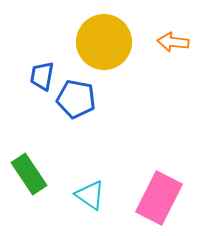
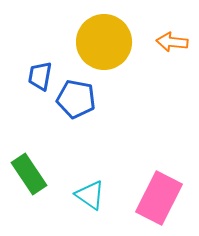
orange arrow: moved 1 px left
blue trapezoid: moved 2 px left
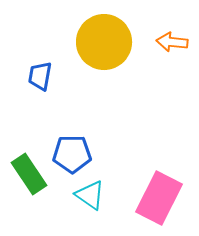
blue pentagon: moved 4 px left, 55 px down; rotated 12 degrees counterclockwise
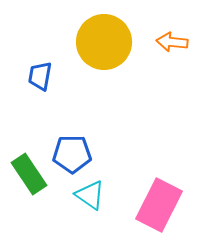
pink rectangle: moved 7 px down
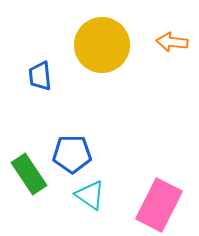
yellow circle: moved 2 px left, 3 px down
blue trapezoid: rotated 16 degrees counterclockwise
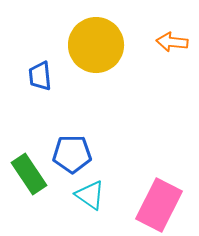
yellow circle: moved 6 px left
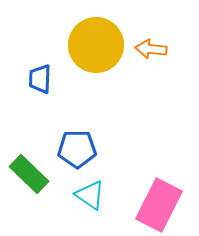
orange arrow: moved 21 px left, 7 px down
blue trapezoid: moved 3 px down; rotated 8 degrees clockwise
blue pentagon: moved 5 px right, 5 px up
green rectangle: rotated 12 degrees counterclockwise
